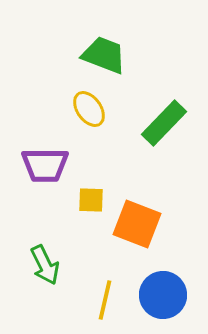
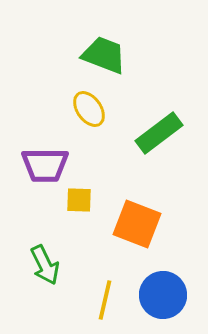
green rectangle: moved 5 px left, 10 px down; rotated 9 degrees clockwise
yellow square: moved 12 px left
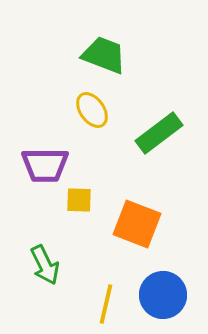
yellow ellipse: moved 3 px right, 1 px down
yellow line: moved 1 px right, 4 px down
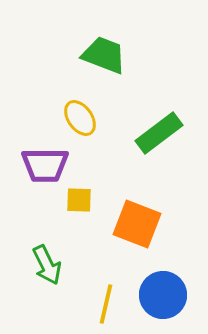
yellow ellipse: moved 12 px left, 8 px down
green arrow: moved 2 px right
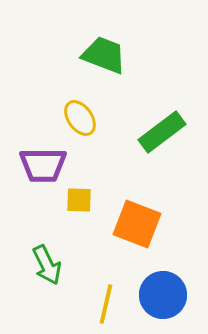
green rectangle: moved 3 px right, 1 px up
purple trapezoid: moved 2 px left
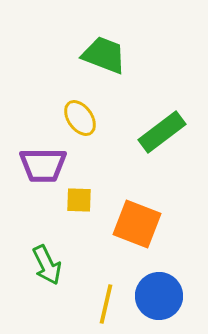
blue circle: moved 4 px left, 1 px down
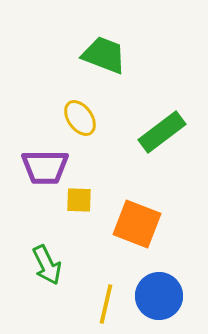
purple trapezoid: moved 2 px right, 2 px down
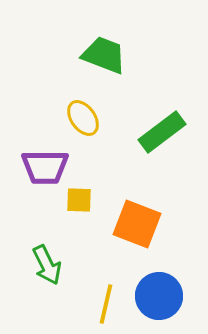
yellow ellipse: moved 3 px right
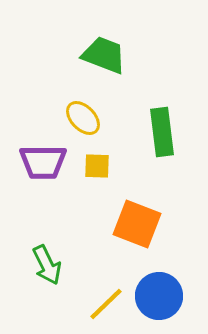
yellow ellipse: rotated 9 degrees counterclockwise
green rectangle: rotated 60 degrees counterclockwise
purple trapezoid: moved 2 px left, 5 px up
yellow square: moved 18 px right, 34 px up
yellow line: rotated 33 degrees clockwise
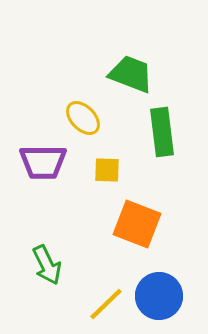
green trapezoid: moved 27 px right, 19 px down
yellow square: moved 10 px right, 4 px down
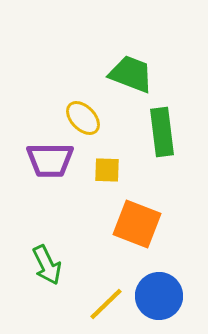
purple trapezoid: moved 7 px right, 2 px up
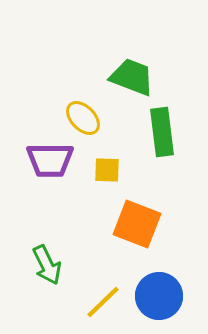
green trapezoid: moved 1 px right, 3 px down
yellow line: moved 3 px left, 2 px up
